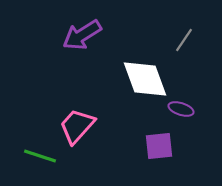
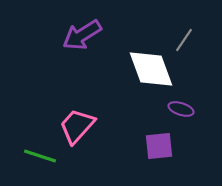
white diamond: moved 6 px right, 10 px up
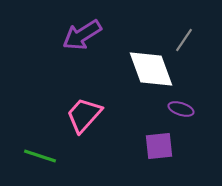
pink trapezoid: moved 7 px right, 11 px up
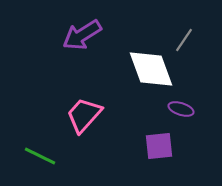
green line: rotated 8 degrees clockwise
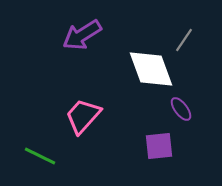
purple ellipse: rotated 35 degrees clockwise
pink trapezoid: moved 1 px left, 1 px down
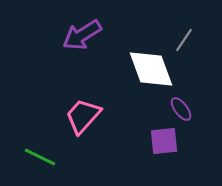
purple square: moved 5 px right, 5 px up
green line: moved 1 px down
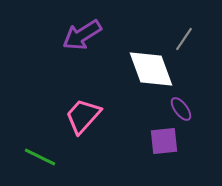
gray line: moved 1 px up
